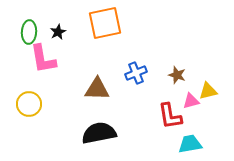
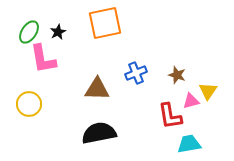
green ellipse: rotated 30 degrees clockwise
yellow triangle: rotated 42 degrees counterclockwise
cyan trapezoid: moved 1 px left
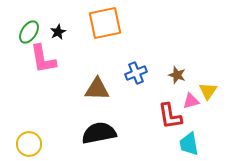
yellow circle: moved 40 px down
cyan trapezoid: rotated 90 degrees counterclockwise
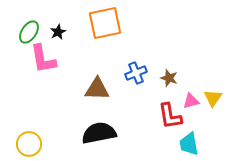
brown star: moved 8 px left, 3 px down
yellow triangle: moved 5 px right, 7 px down
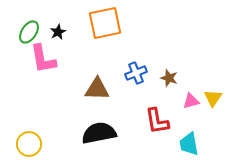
red L-shape: moved 13 px left, 5 px down
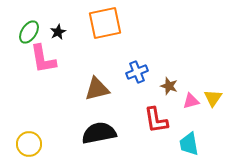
blue cross: moved 1 px right, 1 px up
brown star: moved 8 px down
brown triangle: rotated 16 degrees counterclockwise
red L-shape: moved 1 px left, 1 px up
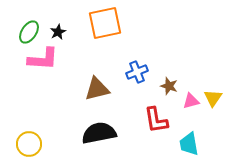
pink L-shape: rotated 76 degrees counterclockwise
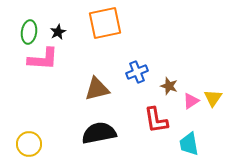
green ellipse: rotated 25 degrees counterclockwise
pink triangle: rotated 18 degrees counterclockwise
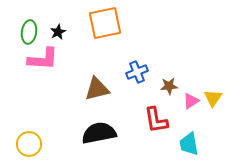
brown star: rotated 24 degrees counterclockwise
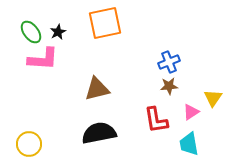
green ellipse: moved 2 px right; rotated 45 degrees counterclockwise
blue cross: moved 32 px right, 10 px up
pink triangle: moved 11 px down
